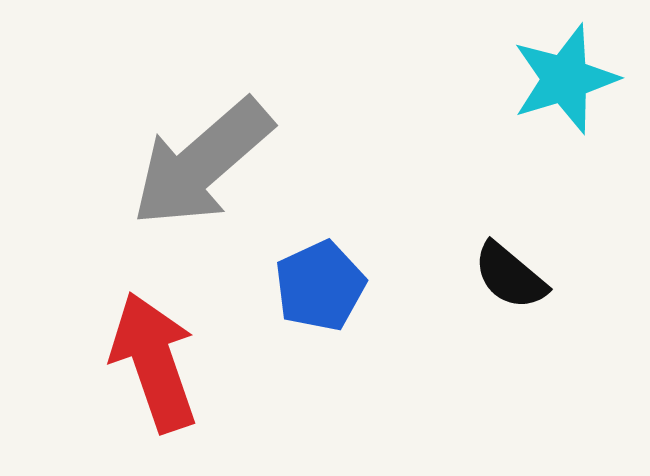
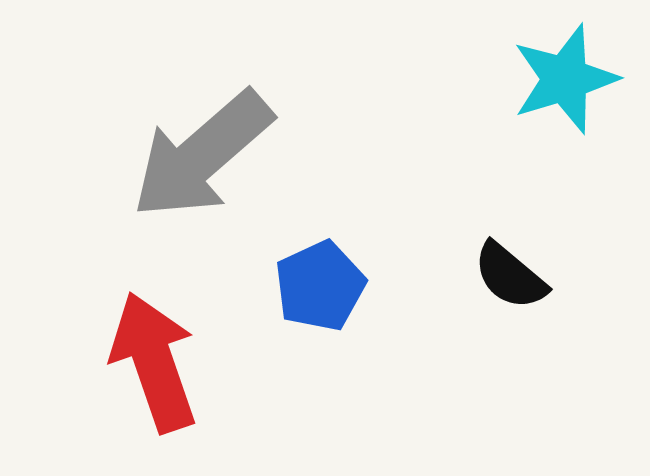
gray arrow: moved 8 px up
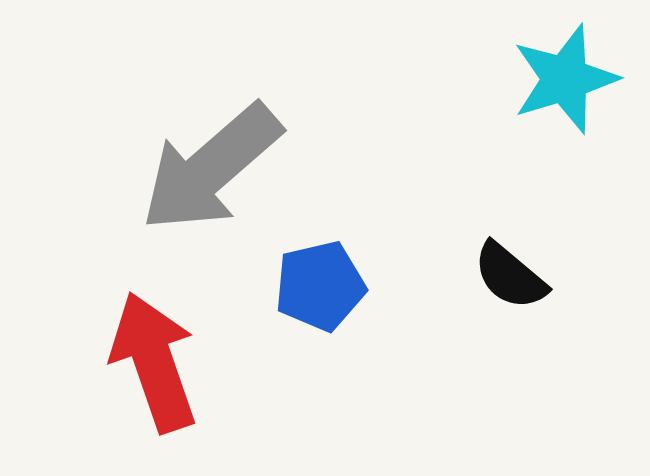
gray arrow: moved 9 px right, 13 px down
blue pentagon: rotated 12 degrees clockwise
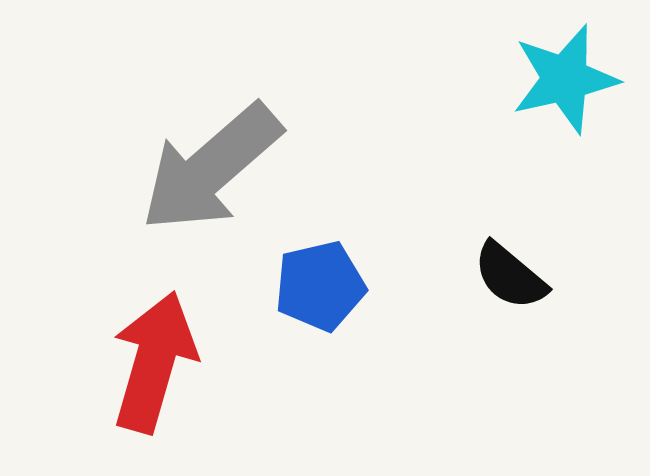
cyan star: rotated 4 degrees clockwise
red arrow: rotated 35 degrees clockwise
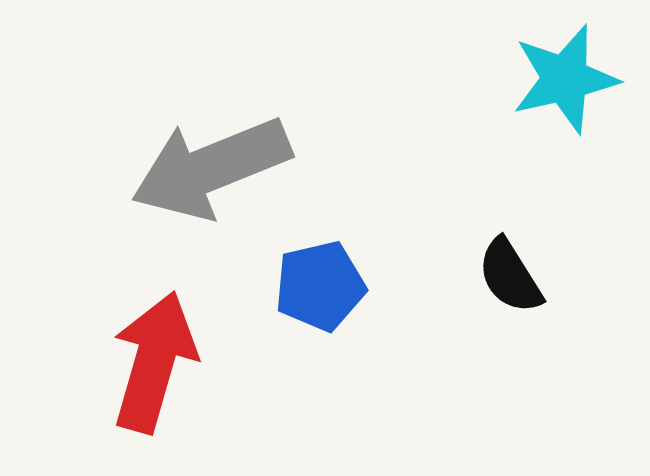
gray arrow: rotated 19 degrees clockwise
black semicircle: rotated 18 degrees clockwise
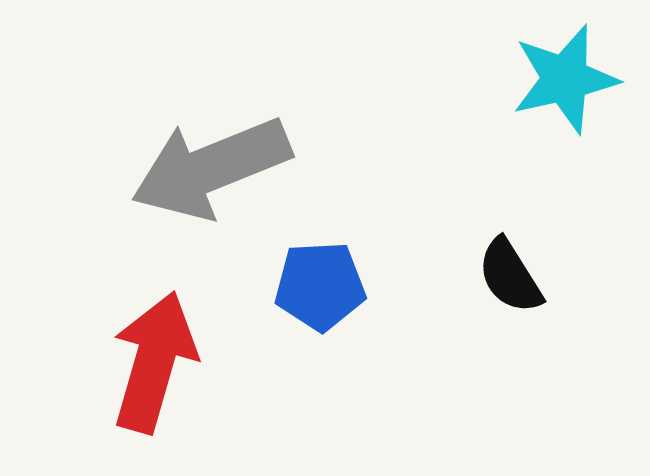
blue pentagon: rotated 10 degrees clockwise
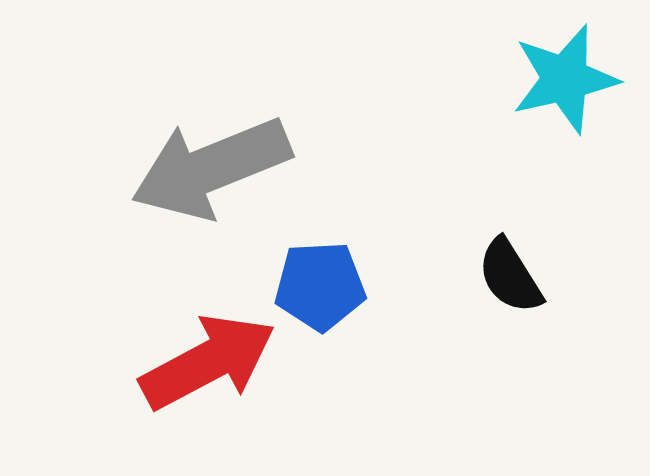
red arrow: moved 54 px right; rotated 46 degrees clockwise
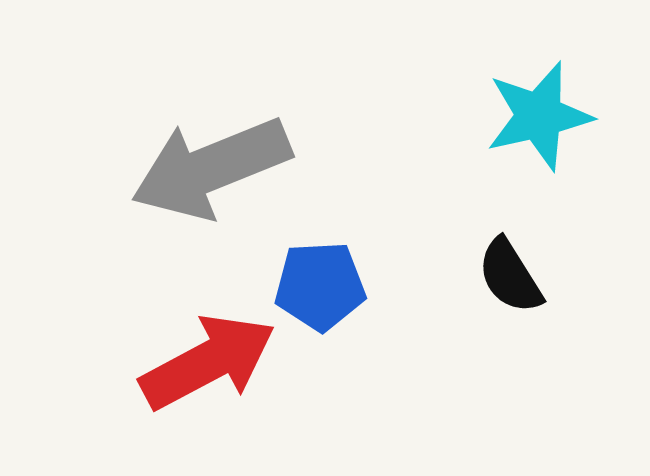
cyan star: moved 26 px left, 37 px down
